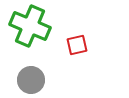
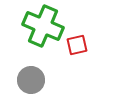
green cross: moved 13 px right
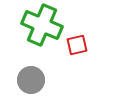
green cross: moved 1 px left, 1 px up
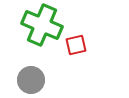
red square: moved 1 px left
